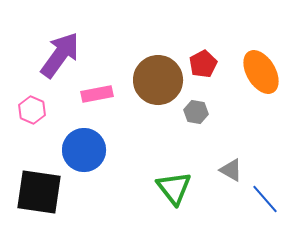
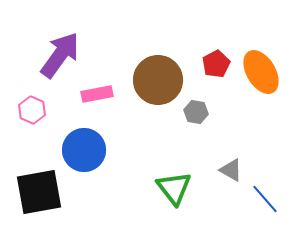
red pentagon: moved 13 px right
black square: rotated 18 degrees counterclockwise
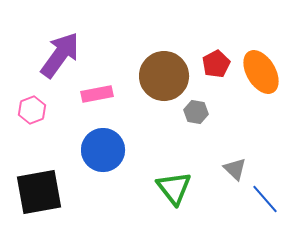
brown circle: moved 6 px right, 4 px up
pink hexagon: rotated 16 degrees clockwise
blue circle: moved 19 px right
gray triangle: moved 4 px right, 1 px up; rotated 15 degrees clockwise
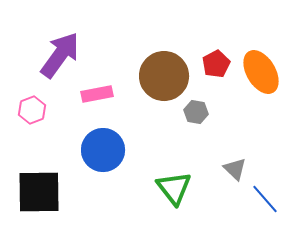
black square: rotated 9 degrees clockwise
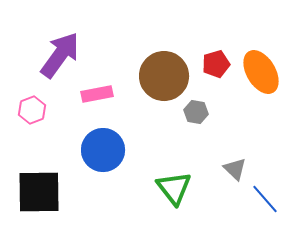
red pentagon: rotated 12 degrees clockwise
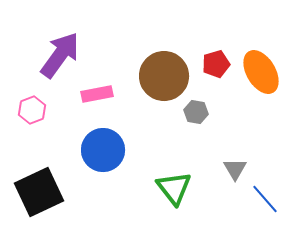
gray triangle: rotated 15 degrees clockwise
black square: rotated 24 degrees counterclockwise
